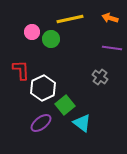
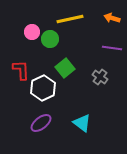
orange arrow: moved 2 px right
green circle: moved 1 px left
green square: moved 37 px up
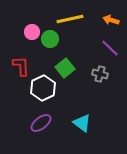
orange arrow: moved 1 px left, 2 px down
purple line: moved 2 px left; rotated 36 degrees clockwise
red L-shape: moved 4 px up
gray cross: moved 3 px up; rotated 21 degrees counterclockwise
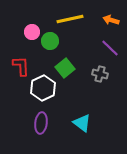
green circle: moved 2 px down
purple ellipse: rotated 45 degrees counterclockwise
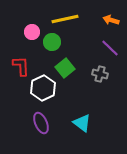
yellow line: moved 5 px left
green circle: moved 2 px right, 1 px down
purple ellipse: rotated 30 degrees counterclockwise
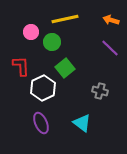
pink circle: moved 1 px left
gray cross: moved 17 px down
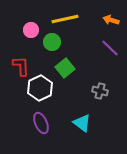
pink circle: moved 2 px up
white hexagon: moved 3 px left
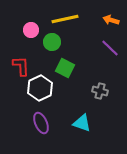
green square: rotated 24 degrees counterclockwise
cyan triangle: rotated 18 degrees counterclockwise
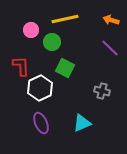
gray cross: moved 2 px right
cyan triangle: rotated 42 degrees counterclockwise
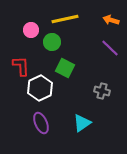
cyan triangle: rotated 12 degrees counterclockwise
